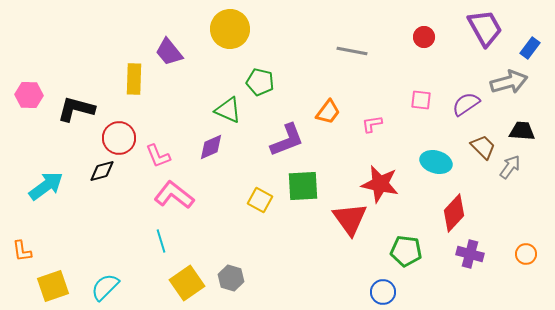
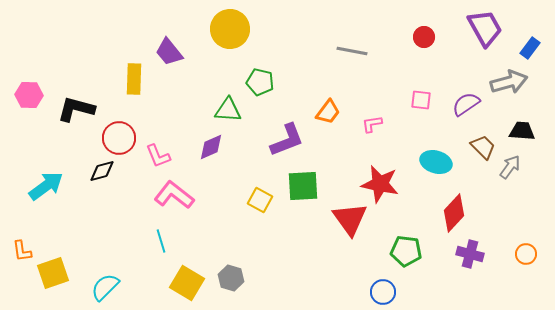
green triangle at (228, 110): rotated 20 degrees counterclockwise
yellow square at (187, 283): rotated 24 degrees counterclockwise
yellow square at (53, 286): moved 13 px up
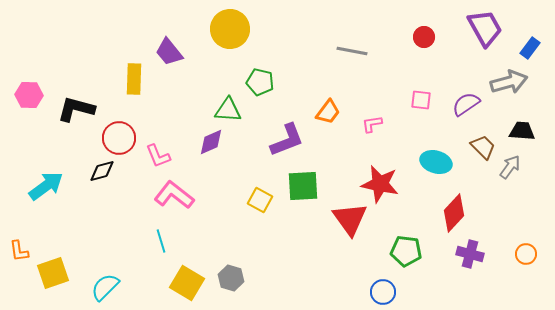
purple diamond at (211, 147): moved 5 px up
orange L-shape at (22, 251): moved 3 px left
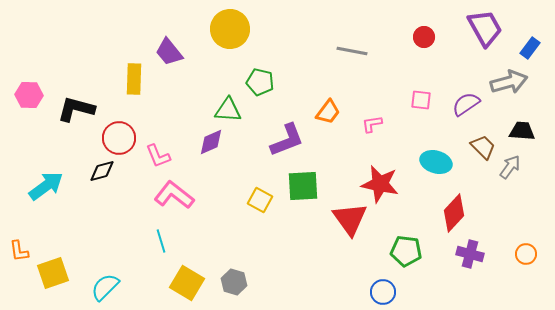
gray hexagon at (231, 278): moved 3 px right, 4 px down
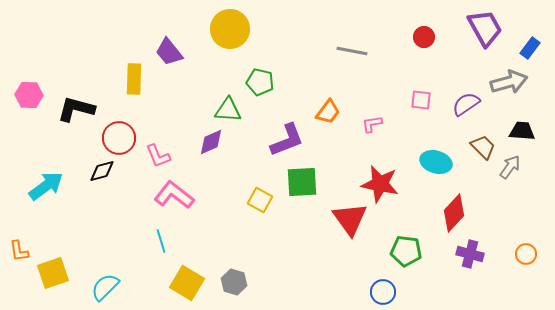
green square at (303, 186): moved 1 px left, 4 px up
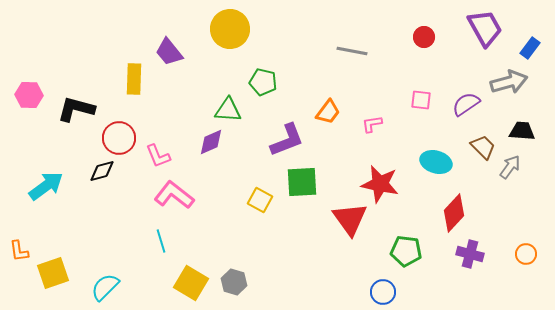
green pentagon at (260, 82): moved 3 px right
yellow square at (187, 283): moved 4 px right
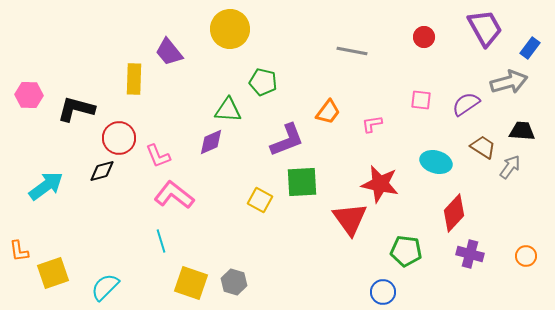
brown trapezoid at (483, 147): rotated 12 degrees counterclockwise
orange circle at (526, 254): moved 2 px down
yellow square at (191, 283): rotated 12 degrees counterclockwise
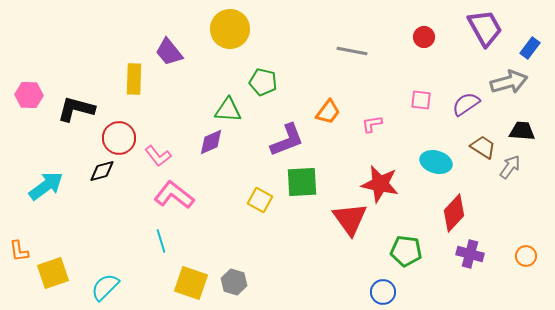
pink L-shape at (158, 156): rotated 16 degrees counterclockwise
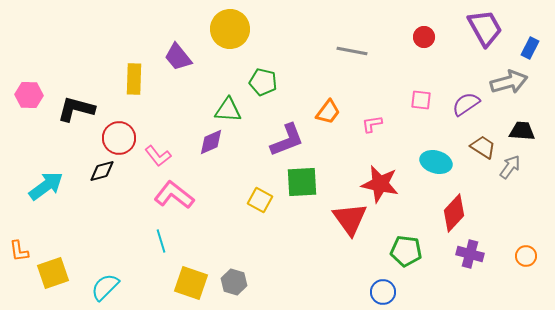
blue rectangle at (530, 48): rotated 10 degrees counterclockwise
purple trapezoid at (169, 52): moved 9 px right, 5 px down
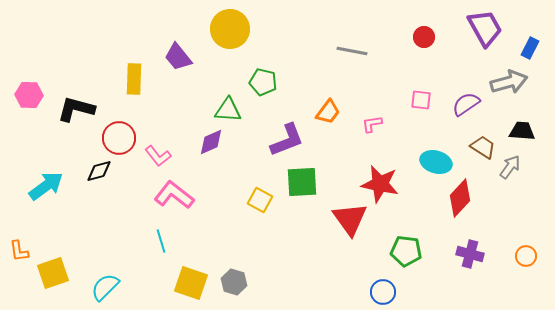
black diamond at (102, 171): moved 3 px left
red diamond at (454, 213): moved 6 px right, 15 px up
